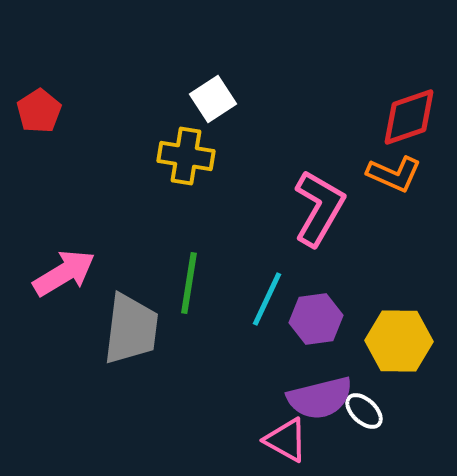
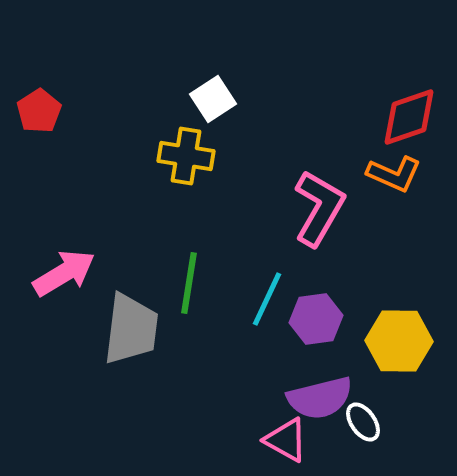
white ellipse: moved 1 px left, 11 px down; rotated 12 degrees clockwise
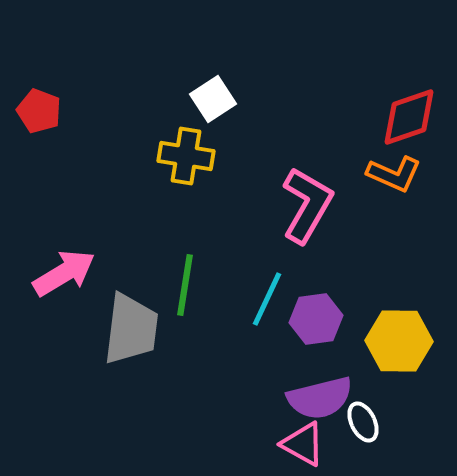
red pentagon: rotated 18 degrees counterclockwise
pink L-shape: moved 12 px left, 3 px up
green line: moved 4 px left, 2 px down
white ellipse: rotated 9 degrees clockwise
pink triangle: moved 17 px right, 4 px down
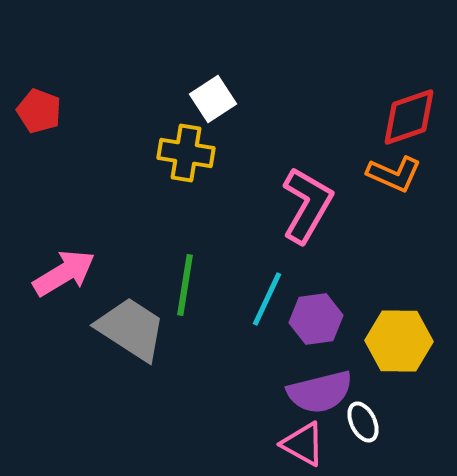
yellow cross: moved 3 px up
gray trapezoid: rotated 64 degrees counterclockwise
purple semicircle: moved 6 px up
